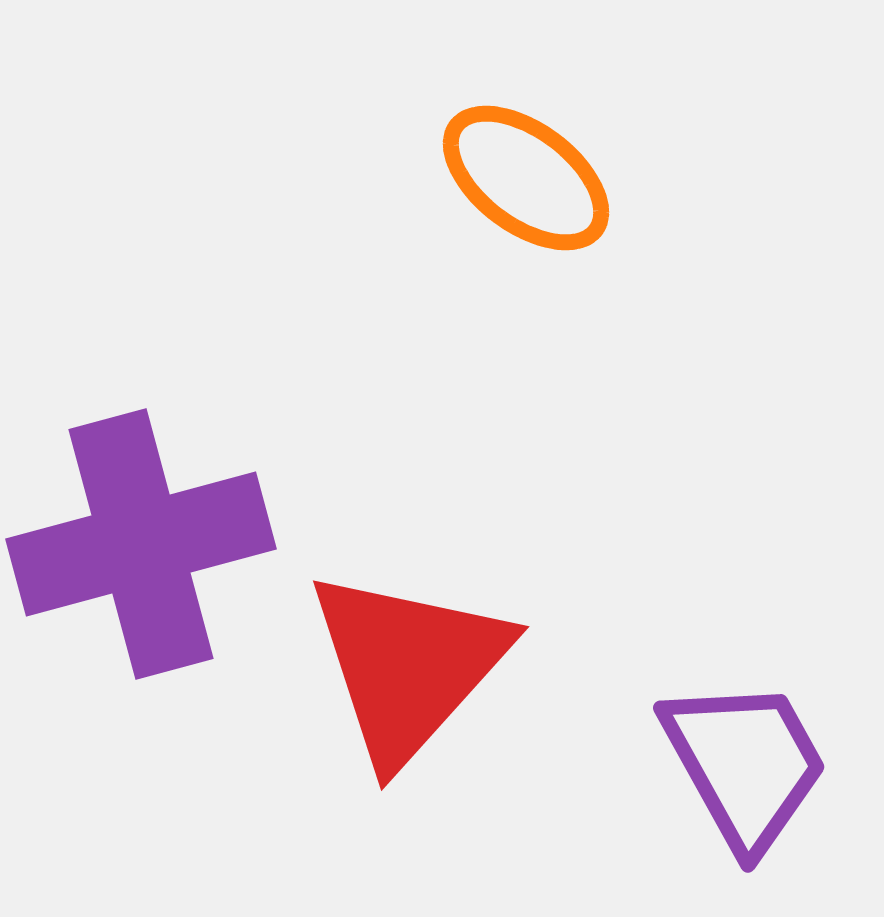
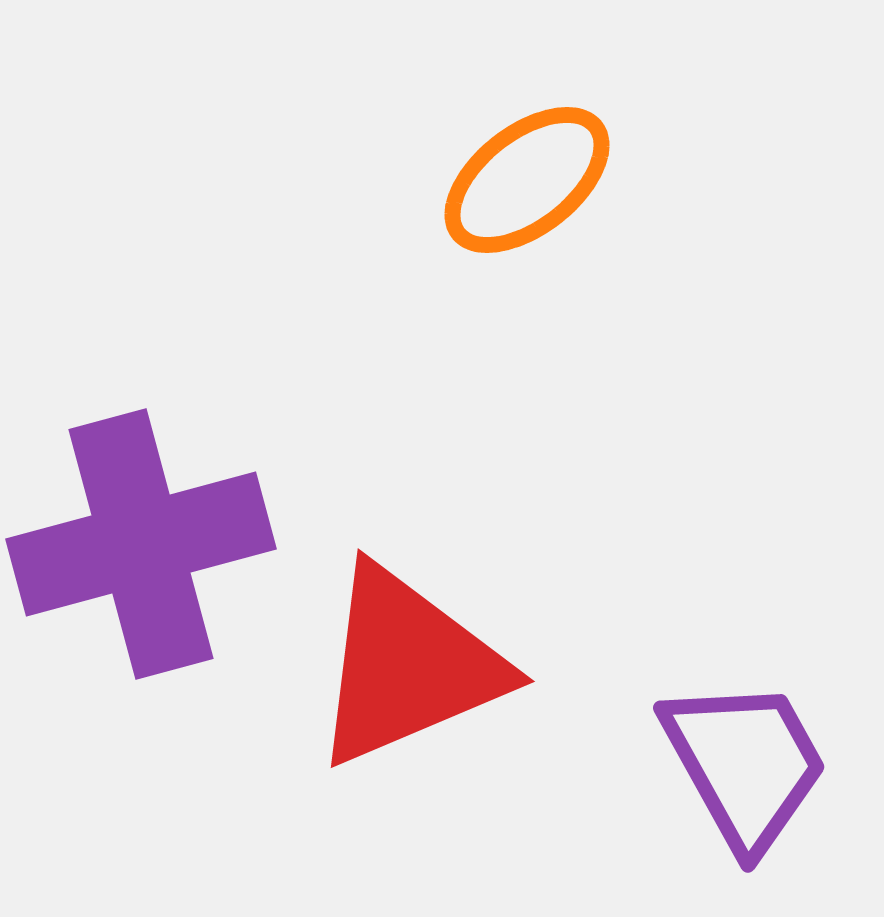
orange ellipse: moved 1 px right, 2 px down; rotated 75 degrees counterclockwise
red triangle: rotated 25 degrees clockwise
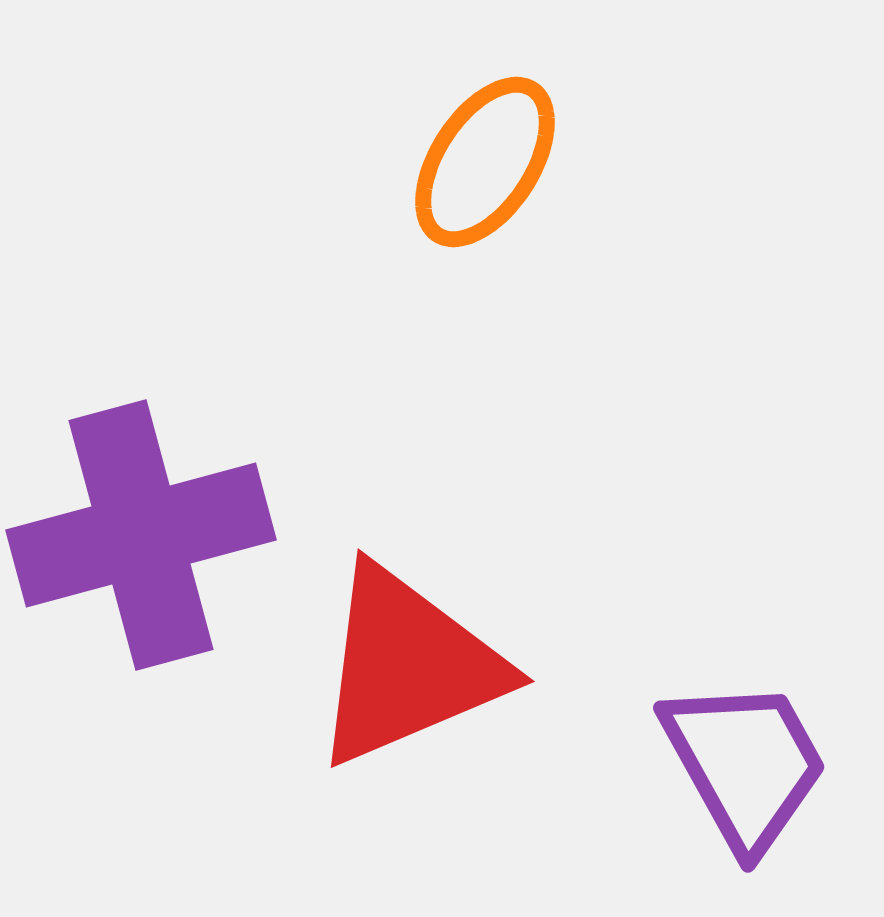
orange ellipse: moved 42 px left, 18 px up; rotated 19 degrees counterclockwise
purple cross: moved 9 px up
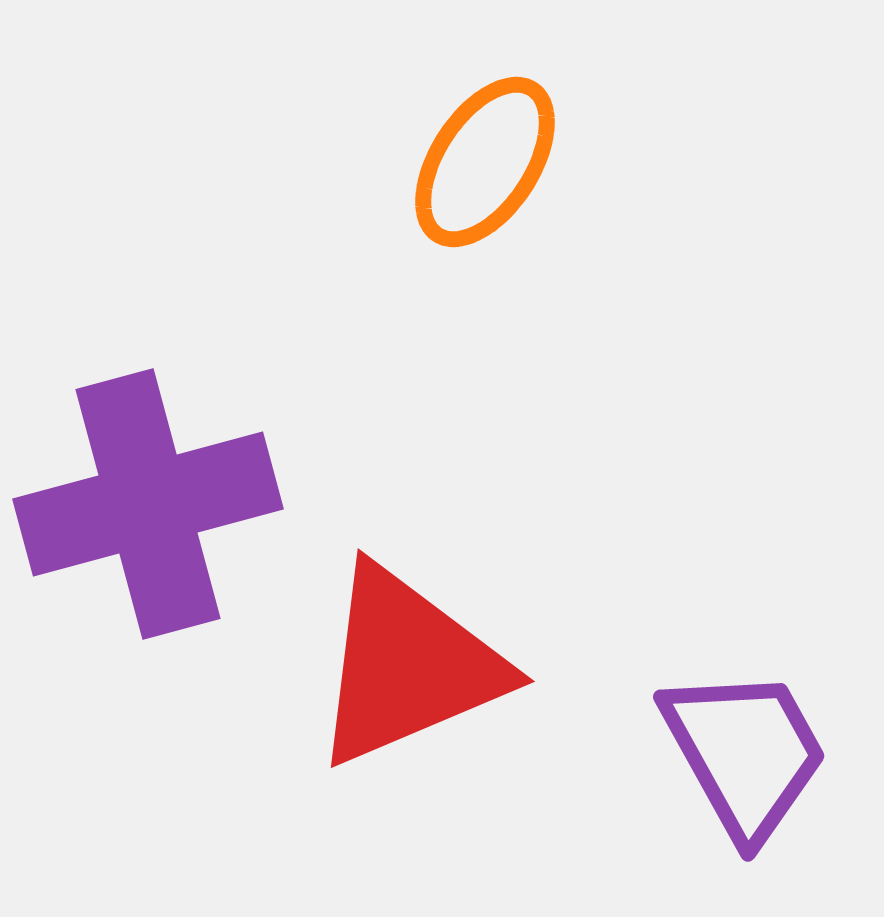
purple cross: moved 7 px right, 31 px up
purple trapezoid: moved 11 px up
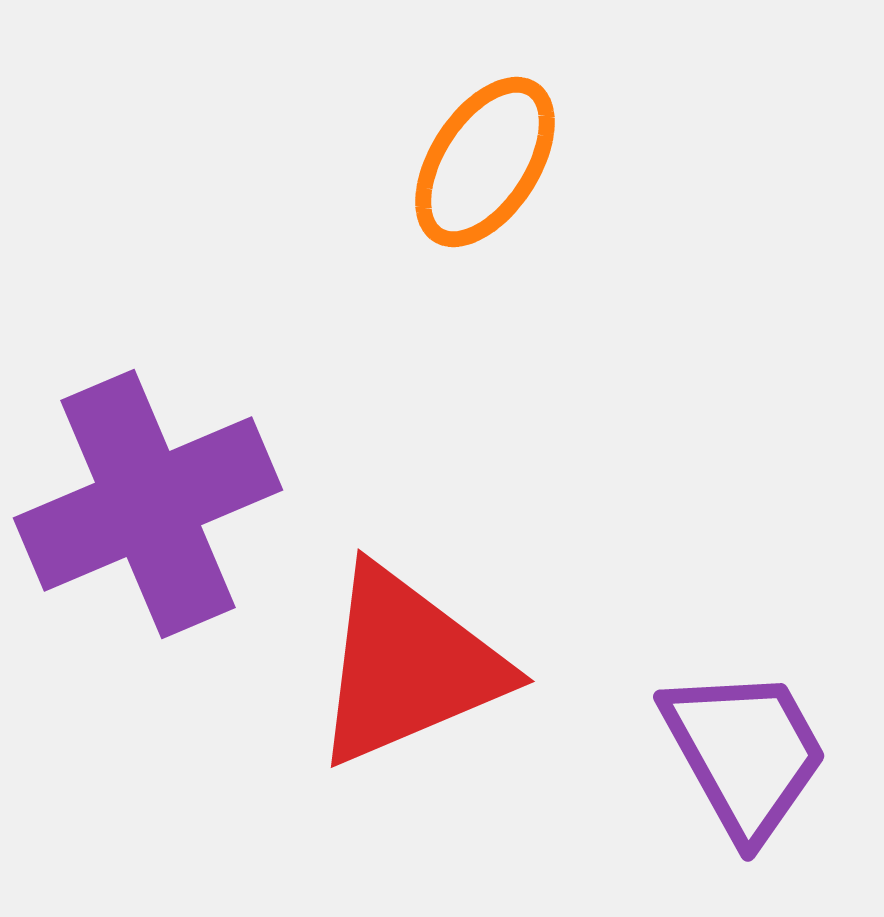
purple cross: rotated 8 degrees counterclockwise
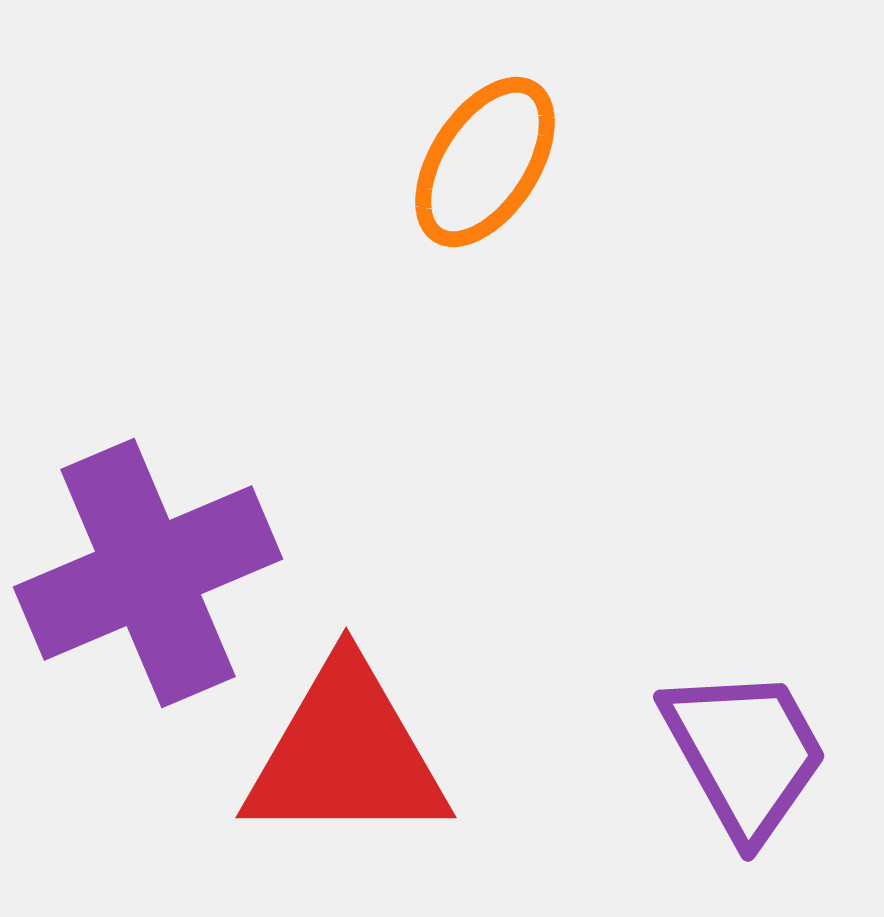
purple cross: moved 69 px down
red triangle: moved 62 px left, 88 px down; rotated 23 degrees clockwise
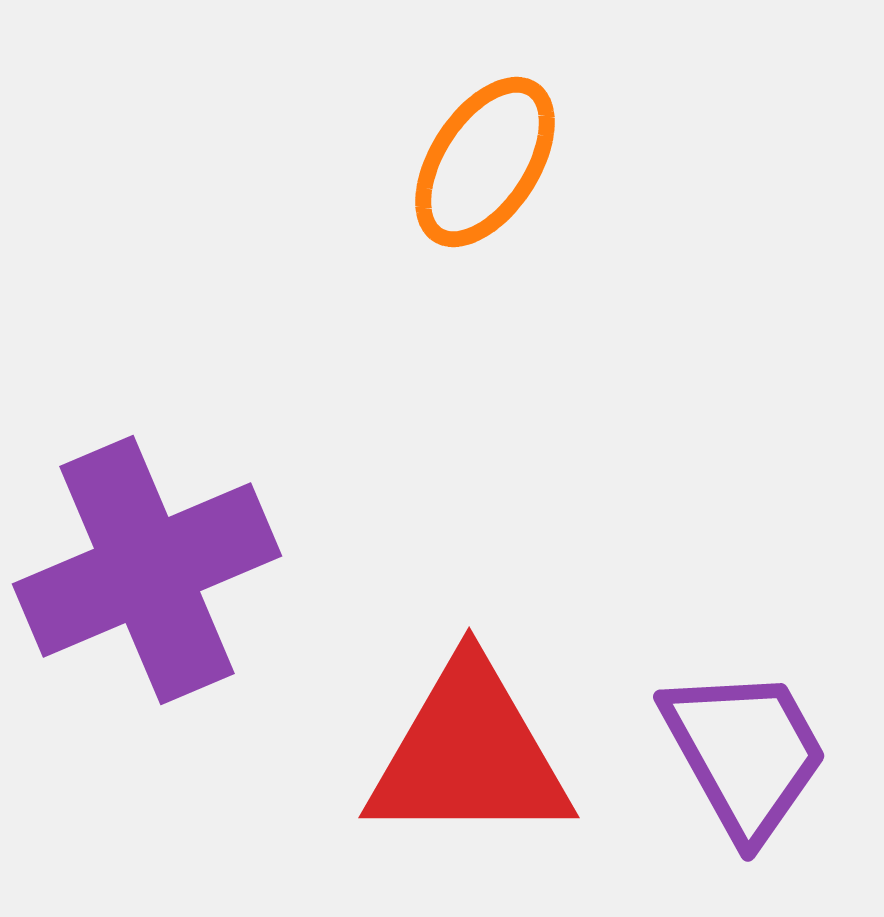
purple cross: moved 1 px left, 3 px up
red triangle: moved 123 px right
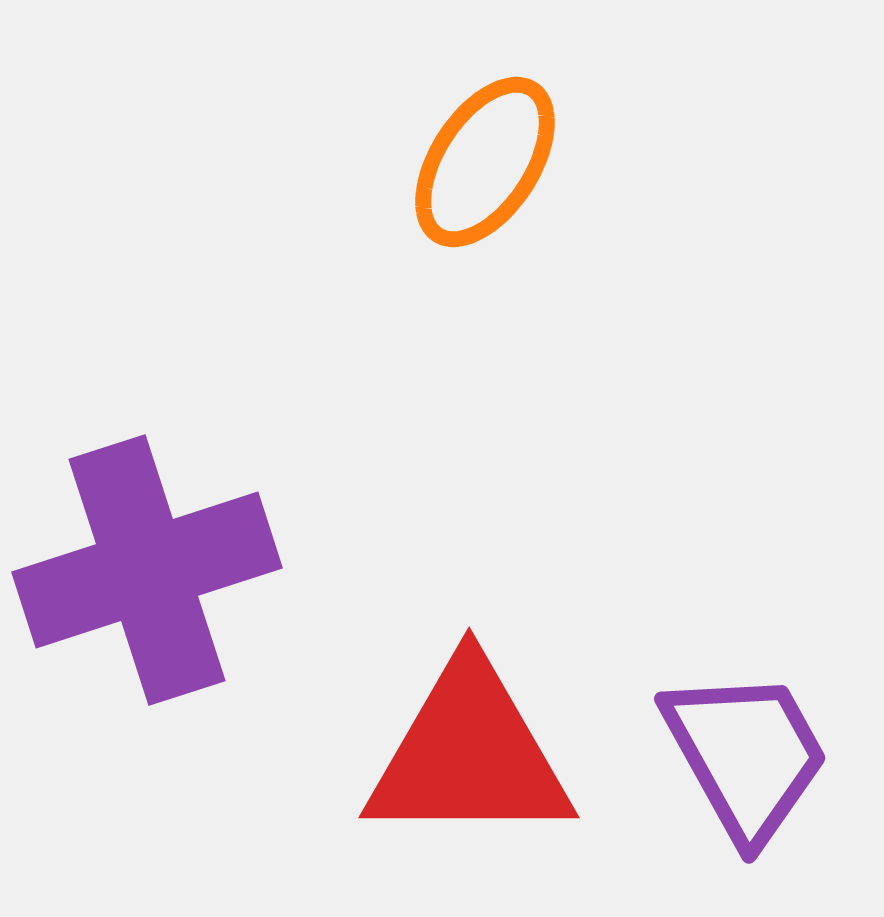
purple cross: rotated 5 degrees clockwise
purple trapezoid: moved 1 px right, 2 px down
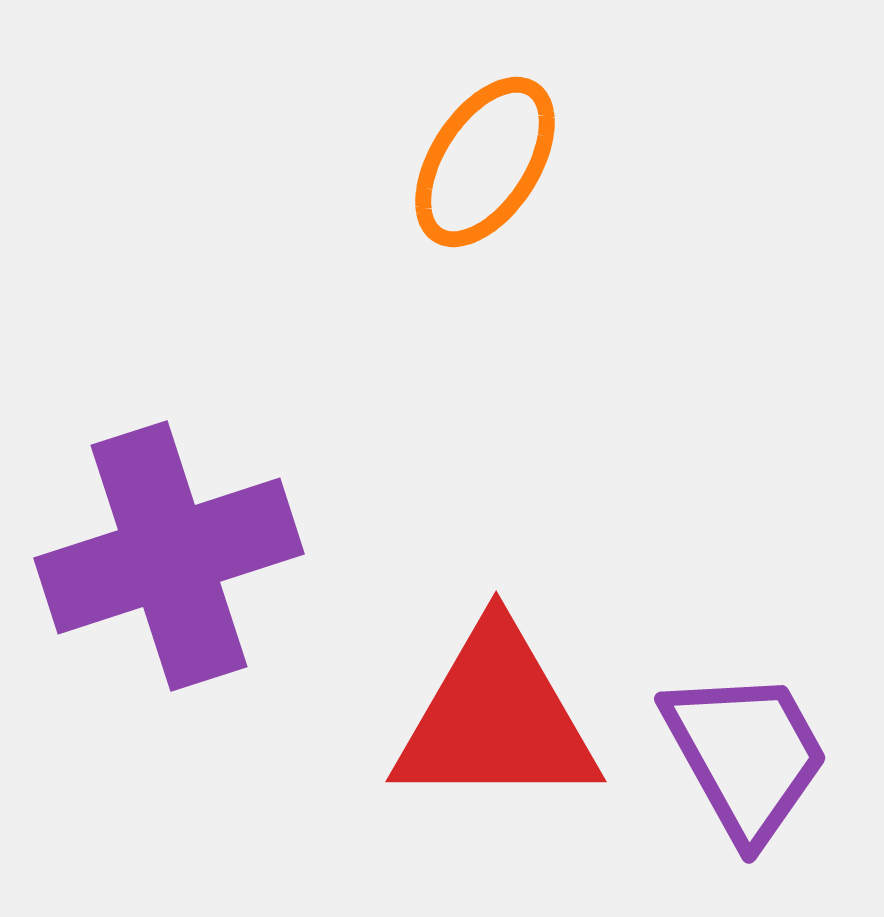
purple cross: moved 22 px right, 14 px up
red triangle: moved 27 px right, 36 px up
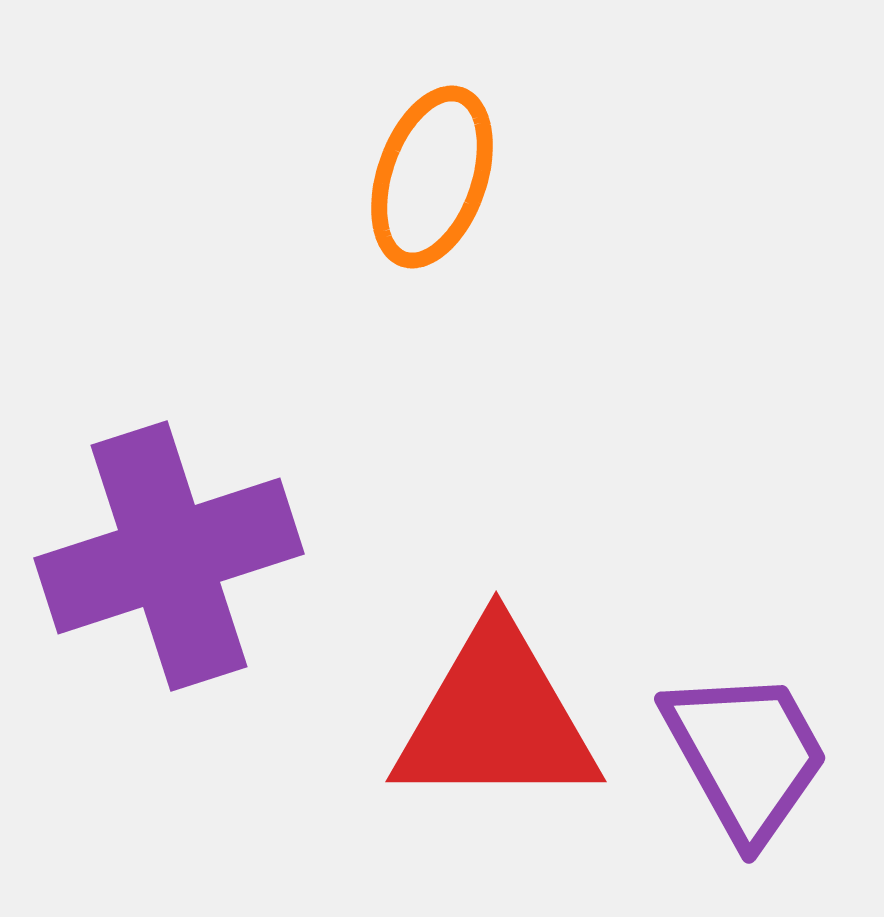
orange ellipse: moved 53 px left, 15 px down; rotated 14 degrees counterclockwise
